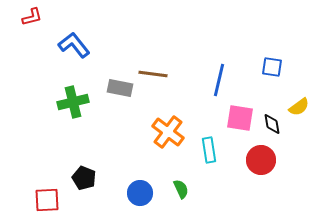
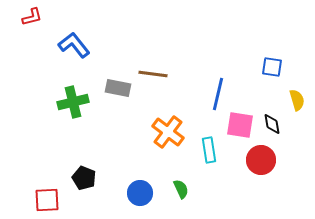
blue line: moved 1 px left, 14 px down
gray rectangle: moved 2 px left
yellow semicircle: moved 2 px left, 7 px up; rotated 70 degrees counterclockwise
pink square: moved 7 px down
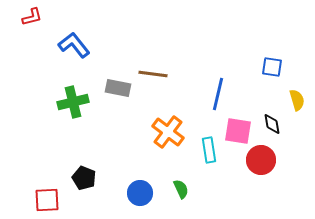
pink square: moved 2 px left, 6 px down
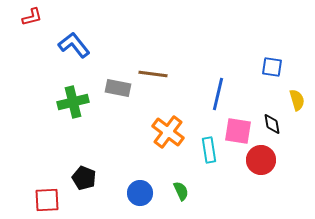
green semicircle: moved 2 px down
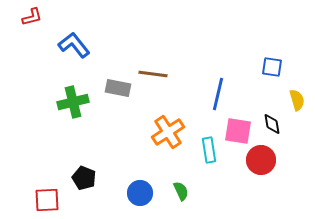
orange cross: rotated 20 degrees clockwise
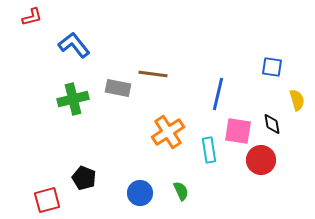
green cross: moved 3 px up
red square: rotated 12 degrees counterclockwise
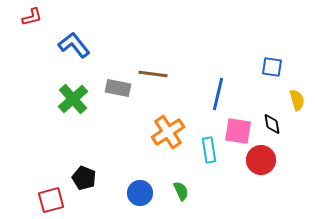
green cross: rotated 28 degrees counterclockwise
red square: moved 4 px right
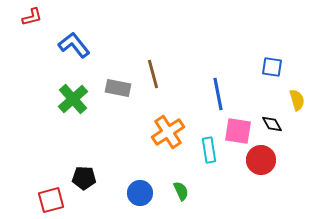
brown line: rotated 68 degrees clockwise
blue line: rotated 24 degrees counterclockwise
black diamond: rotated 20 degrees counterclockwise
black pentagon: rotated 20 degrees counterclockwise
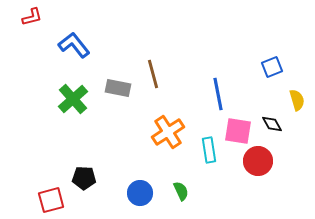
blue square: rotated 30 degrees counterclockwise
red circle: moved 3 px left, 1 px down
